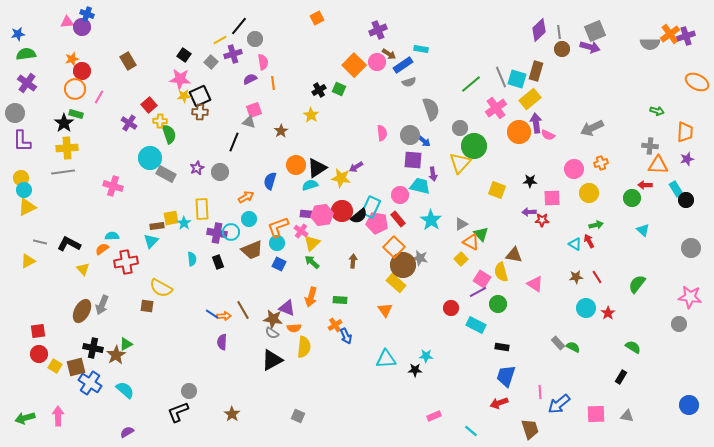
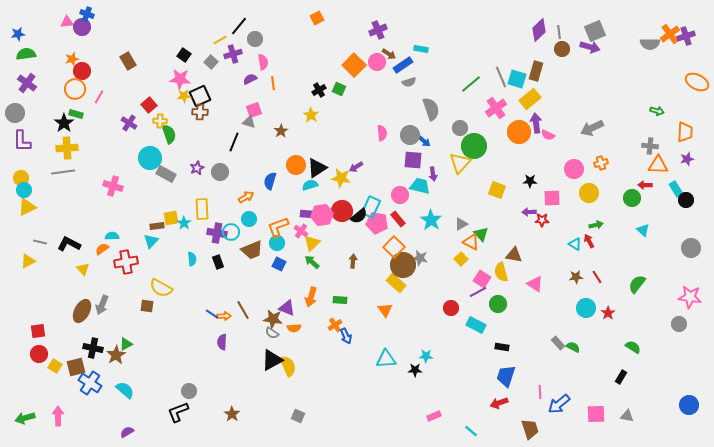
yellow semicircle at (304, 347): moved 16 px left, 19 px down; rotated 30 degrees counterclockwise
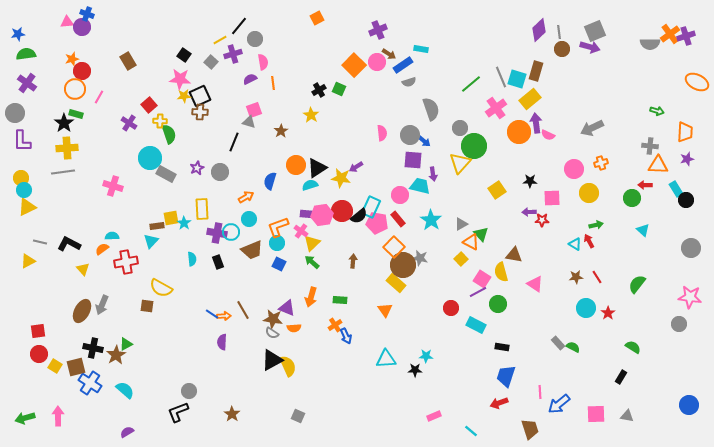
yellow square at (497, 190): rotated 36 degrees clockwise
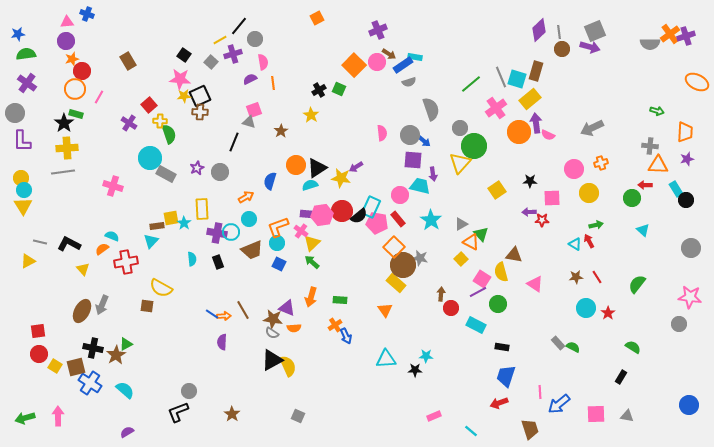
purple circle at (82, 27): moved 16 px left, 14 px down
cyan rectangle at (421, 49): moved 6 px left, 8 px down
yellow triangle at (27, 207): moved 4 px left, 1 px up; rotated 36 degrees counterclockwise
cyan semicircle at (112, 236): rotated 24 degrees clockwise
brown arrow at (353, 261): moved 88 px right, 33 px down
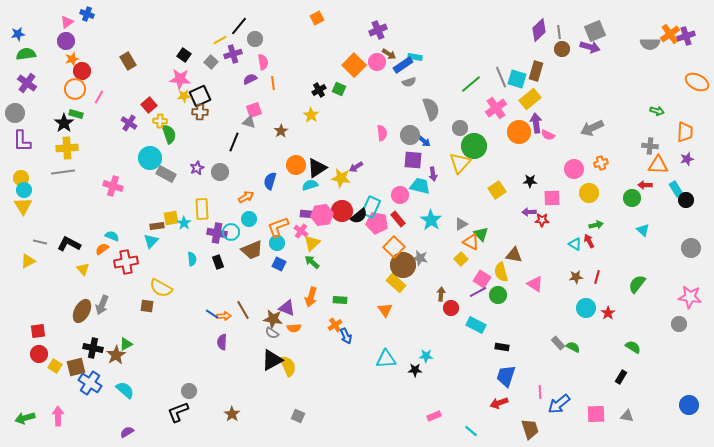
pink triangle at (67, 22): rotated 32 degrees counterclockwise
red line at (597, 277): rotated 48 degrees clockwise
green circle at (498, 304): moved 9 px up
